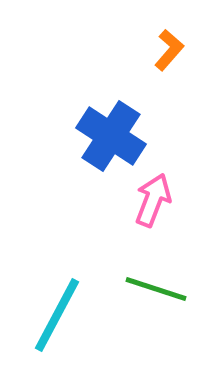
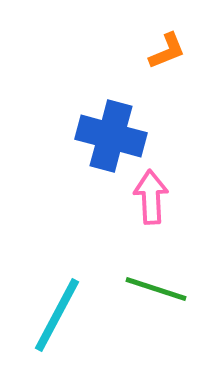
orange L-shape: moved 2 px left, 1 px down; rotated 27 degrees clockwise
blue cross: rotated 18 degrees counterclockwise
pink arrow: moved 2 px left, 3 px up; rotated 24 degrees counterclockwise
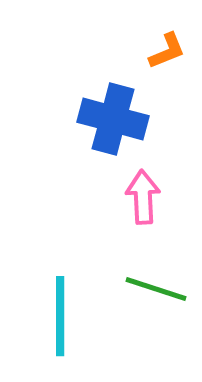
blue cross: moved 2 px right, 17 px up
pink arrow: moved 8 px left
cyan line: moved 3 px right, 1 px down; rotated 28 degrees counterclockwise
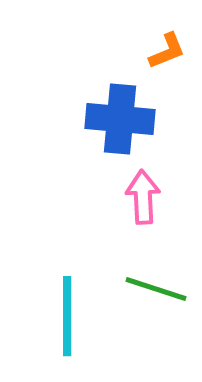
blue cross: moved 7 px right; rotated 10 degrees counterclockwise
cyan line: moved 7 px right
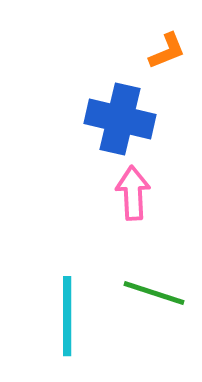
blue cross: rotated 8 degrees clockwise
pink arrow: moved 10 px left, 4 px up
green line: moved 2 px left, 4 px down
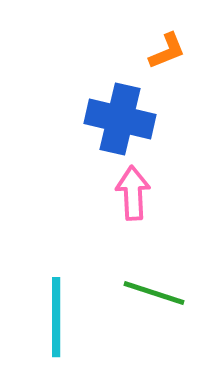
cyan line: moved 11 px left, 1 px down
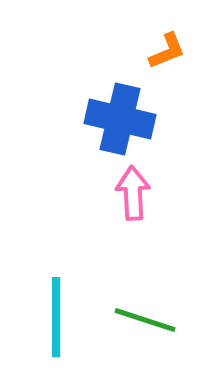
green line: moved 9 px left, 27 px down
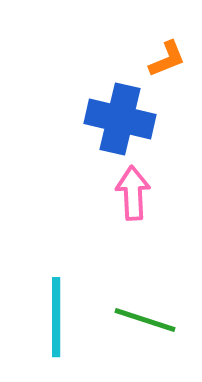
orange L-shape: moved 8 px down
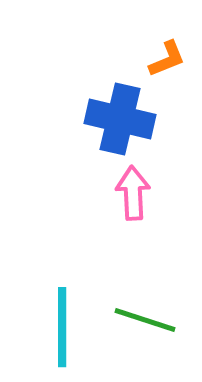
cyan line: moved 6 px right, 10 px down
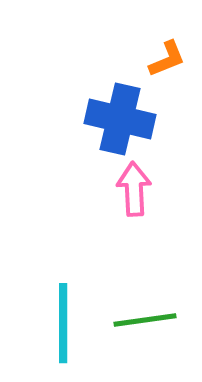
pink arrow: moved 1 px right, 4 px up
green line: rotated 26 degrees counterclockwise
cyan line: moved 1 px right, 4 px up
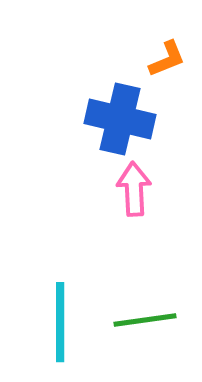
cyan line: moved 3 px left, 1 px up
